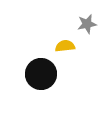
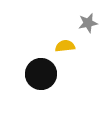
gray star: moved 1 px right, 1 px up
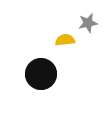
yellow semicircle: moved 6 px up
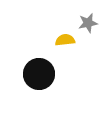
black circle: moved 2 px left
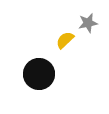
yellow semicircle: rotated 36 degrees counterclockwise
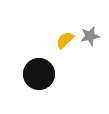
gray star: moved 2 px right, 13 px down
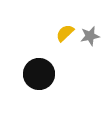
yellow semicircle: moved 7 px up
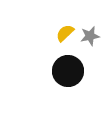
black circle: moved 29 px right, 3 px up
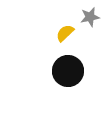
gray star: moved 19 px up
